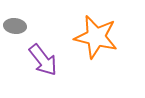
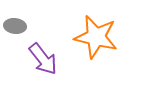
purple arrow: moved 1 px up
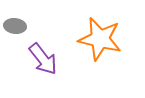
orange star: moved 4 px right, 2 px down
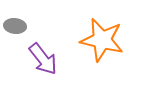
orange star: moved 2 px right, 1 px down
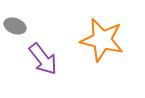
gray ellipse: rotated 15 degrees clockwise
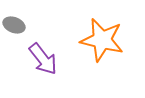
gray ellipse: moved 1 px left, 1 px up
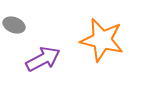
purple arrow: rotated 80 degrees counterclockwise
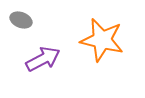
gray ellipse: moved 7 px right, 5 px up
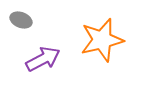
orange star: rotated 27 degrees counterclockwise
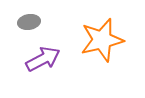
gray ellipse: moved 8 px right, 2 px down; rotated 30 degrees counterclockwise
